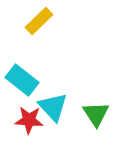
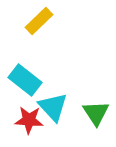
cyan rectangle: moved 3 px right
green triangle: moved 1 px up
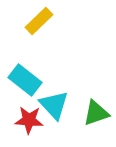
cyan triangle: moved 1 px right, 2 px up
green triangle: rotated 44 degrees clockwise
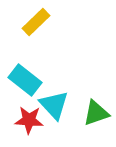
yellow rectangle: moved 3 px left, 1 px down
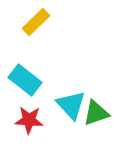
cyan triangle: moved 17 px right
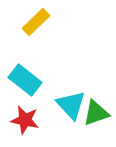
red star: moved 4 px left; rotated 8 degrees clockwise
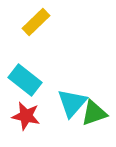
cyan triangle: moved 1 px right, 2 px up; rotated 24 degrees clockwise
green triangle: moved 2 px left
red star: moved 1 px right, 4 px up
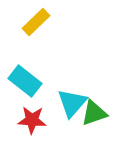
cyan rectangle: moved 1 px down
red star: moved 6 px right, 4 px down; rotated 8 degrees counterclockwise
